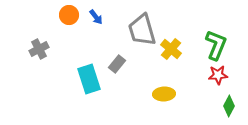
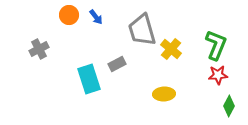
gray rectangle: rotated 24 degrees clockwise
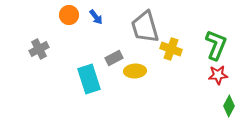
gray trapezoid: moved 3 px right, 3 px up
yellow cross: rotated 20 degrees counterclockwise
gray rectangle: moved 3 px left, 6 px up
yellow ellipse: moved 29 px left, 23 px up
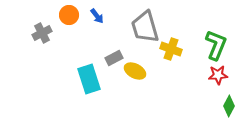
blue arrow: moved 1 px right, 1 px up
gray cross: moved 3 px right, 16 px up
yellow ellipse: rotated 30 degrees clockwise
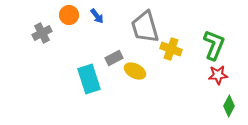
green L-shape: moved 2 px left
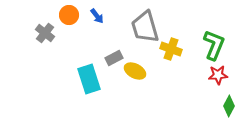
gray cross: moved 3 px right; rotated 24 degrees counterclockwise
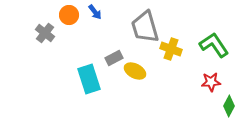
blue arrow: moved 2 px left, 4 px up
green L-shape: rotated 56 degrees counterclockwise
red star: moved 7 px left, 7 px down
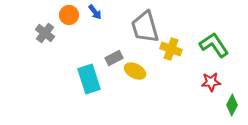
green diamond: moved 3 px right, 1 px up
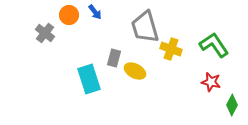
gray rectangle: rotated 48 degrees counterclockwise
red star: rotated 18 degrees clockwise
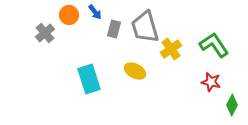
gray cross: rotated 12 degrees clockwise
yellow cross: rotated 35 degrees clockwise
gray rectangle: moved 29 px up
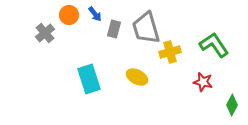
blue arrow: moved 2 px down
gray trapezoid: moved 1 px right, 1 px down
yellow cross: moved 1 px left, 3 px down; rotated 20 degrees clockwise
yellow ellipse: moved 2 px right, 6 px down
red star: moved 8 px left
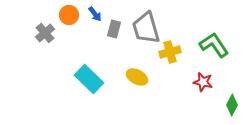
cyan rectangle: rotated 28 degrees counterclockwise
